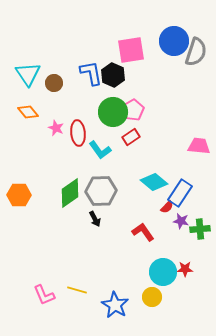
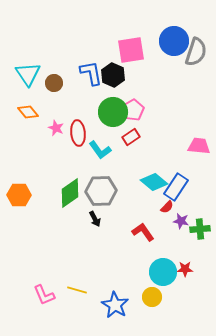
blue rectangle: moved 4 px left, 6 px up
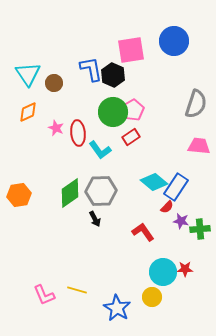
gray semicircle: moved 52 px down
blue L-shape: moved 4 px up
orange diamond: rotated 75 degrees counterclockwise
orange hexagon: rotated 10 degrees counterclockwise
blue star: moved 2 px right, 3 px down
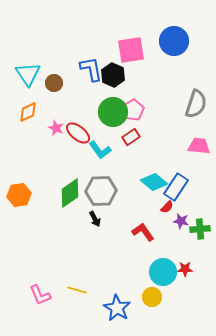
red ellipse: rotated 45 degrees counterclockwise
pink L-shape: moved 4 px left
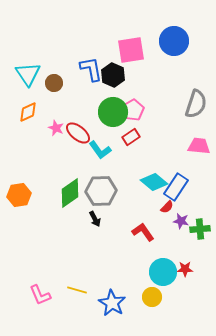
blue star: moved 5 px left, 5 px up
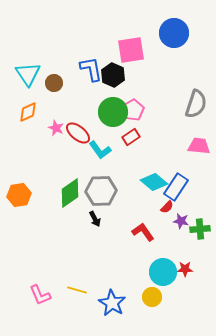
blue circle: moved 8 px up
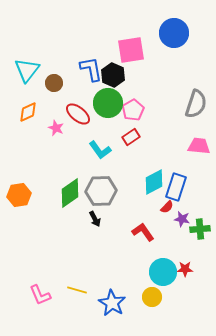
cyan triangle: moved 1 px left, 4 px up; rotated 12 degrees clockwise
green circle: moved 5 px left, 9 px up
red ellipse: moved 19 px up
cyan diamond: rotated 68 degrees counterclockwise
blue rectangle: rotated 16 degrees counterclockwise
purple star: moved 1 px right, 2 px up
